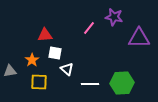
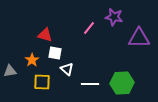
red triangle: rotated 21 degrees clockwise
yellow square: moved 3 px right
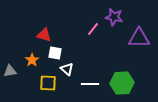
pink line: moved 4 px right, 1 px down
red triangle: moved 1 px left
yellow square: moved 6 px right, 1 px down
